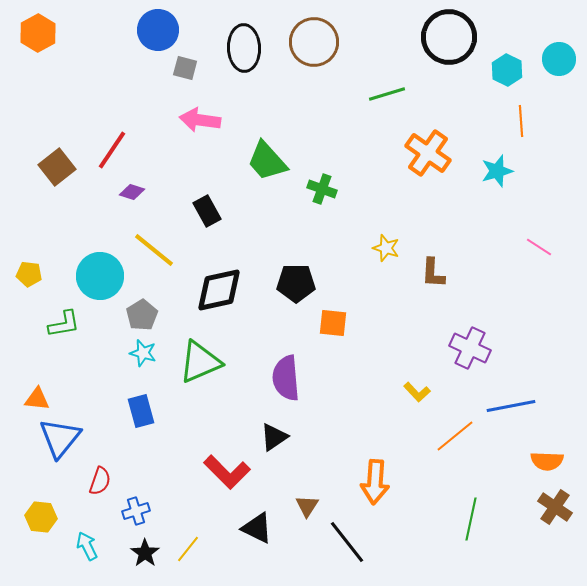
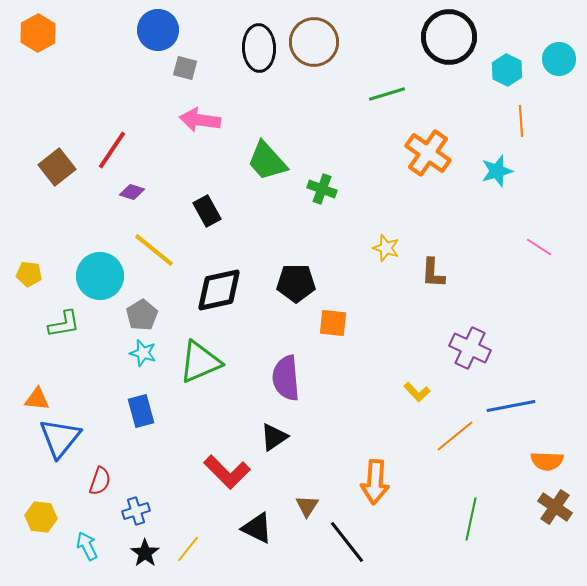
black ellipse at (244, 48): moved 15 px right
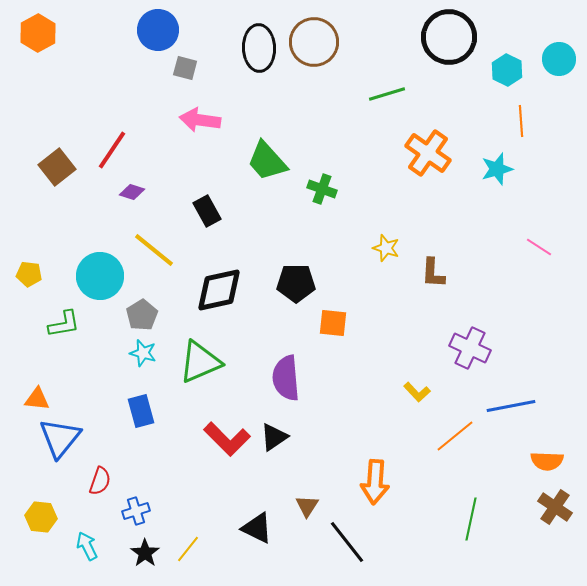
cyan star at (497, 171): moved 2 px up
red L-shape at (227, 472): moved 33 px up
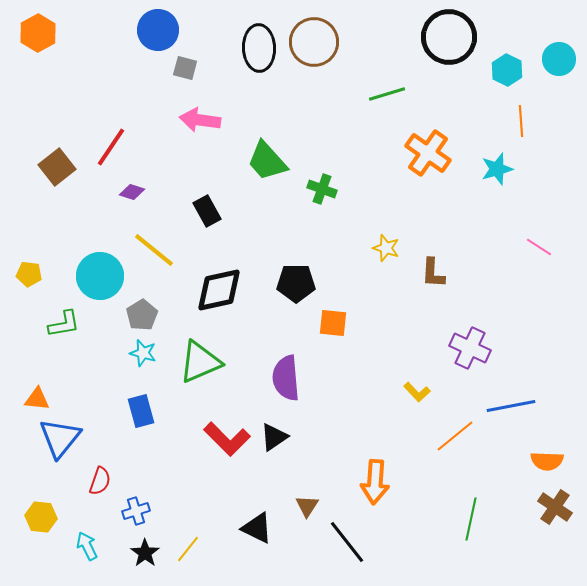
red line at (112, 150): moved 1 px left, 3 px up
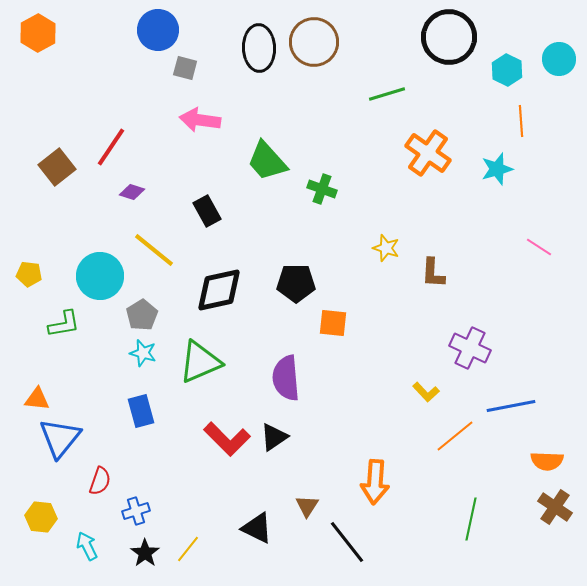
yellow L-shape at (417, 392): moved 9 px right
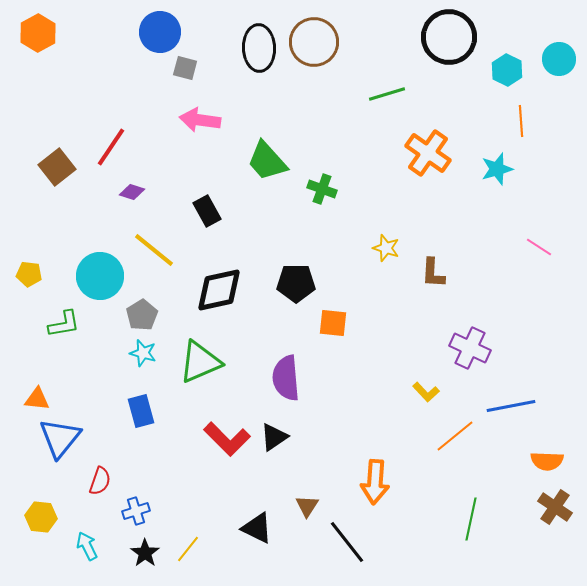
blue circle at (158, 30): moved 2 px right, 2 px down
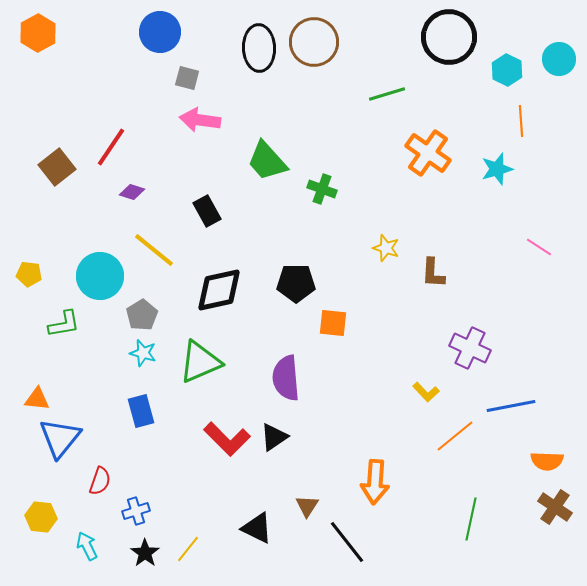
gray square at (185, 68): moved 2 px right, 10 px down
